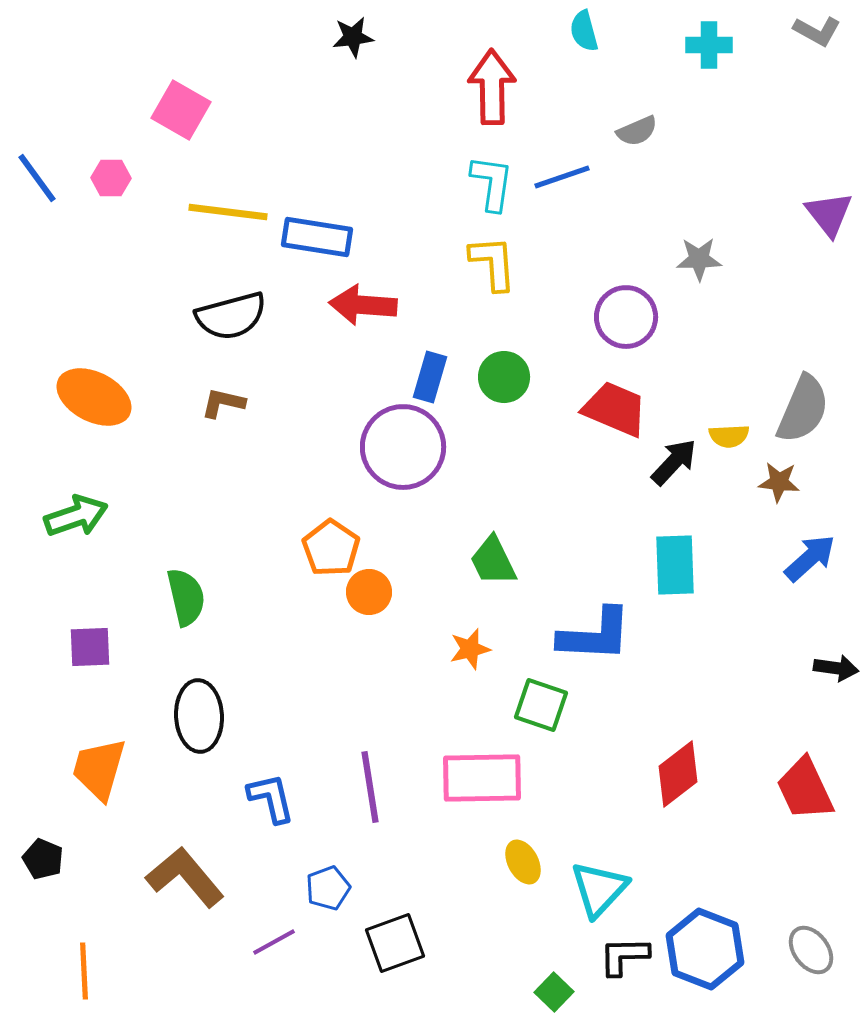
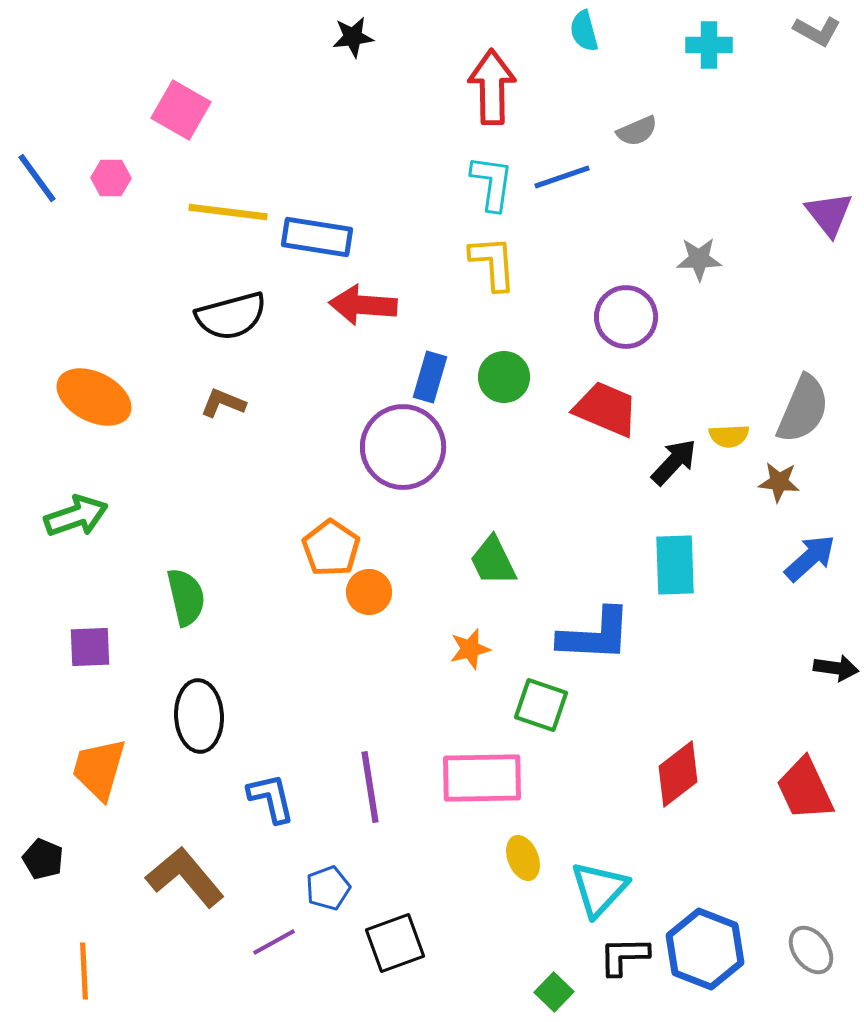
brown L-shape at (223, 403): rotated 9 degrees clockwise
red trapezoid at (615, 409): moved 9 px left
yellow ellipse at (523, 862): moved 4 px up; rotated 6 degrees clockwise
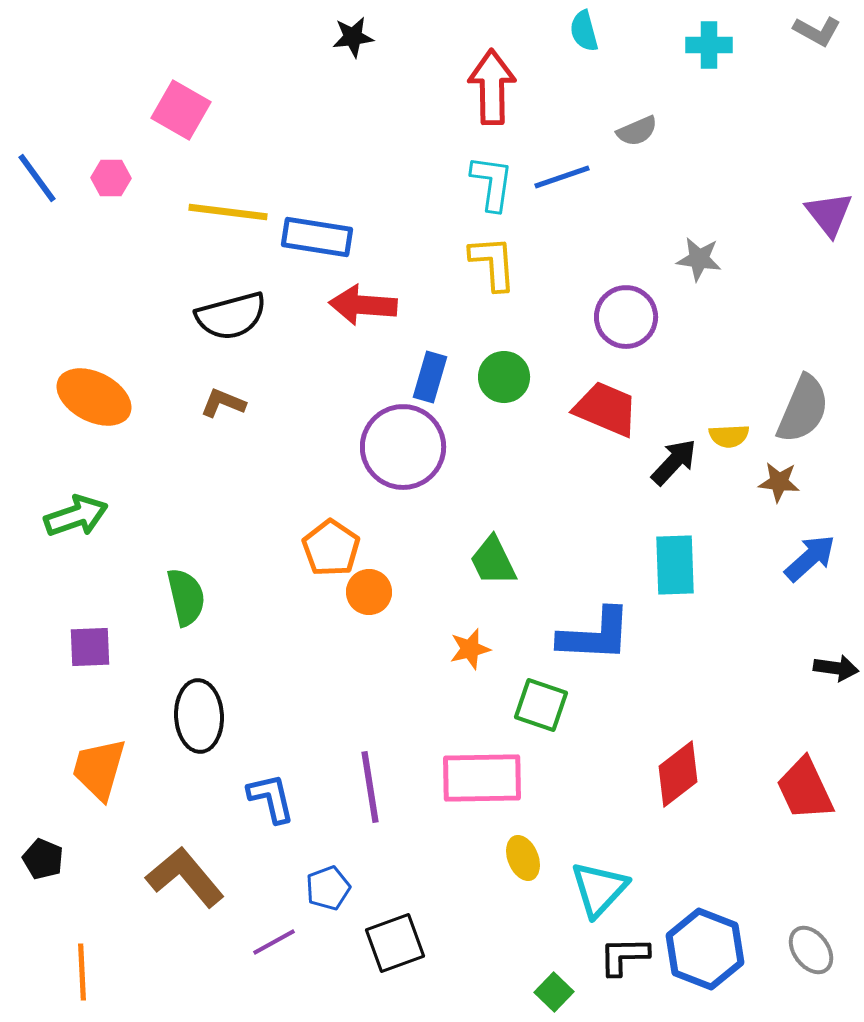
gray star at (699, 259): rotated 9 degrees clockwise
orange line at (84, 971): moved 2 px left, 1 px down
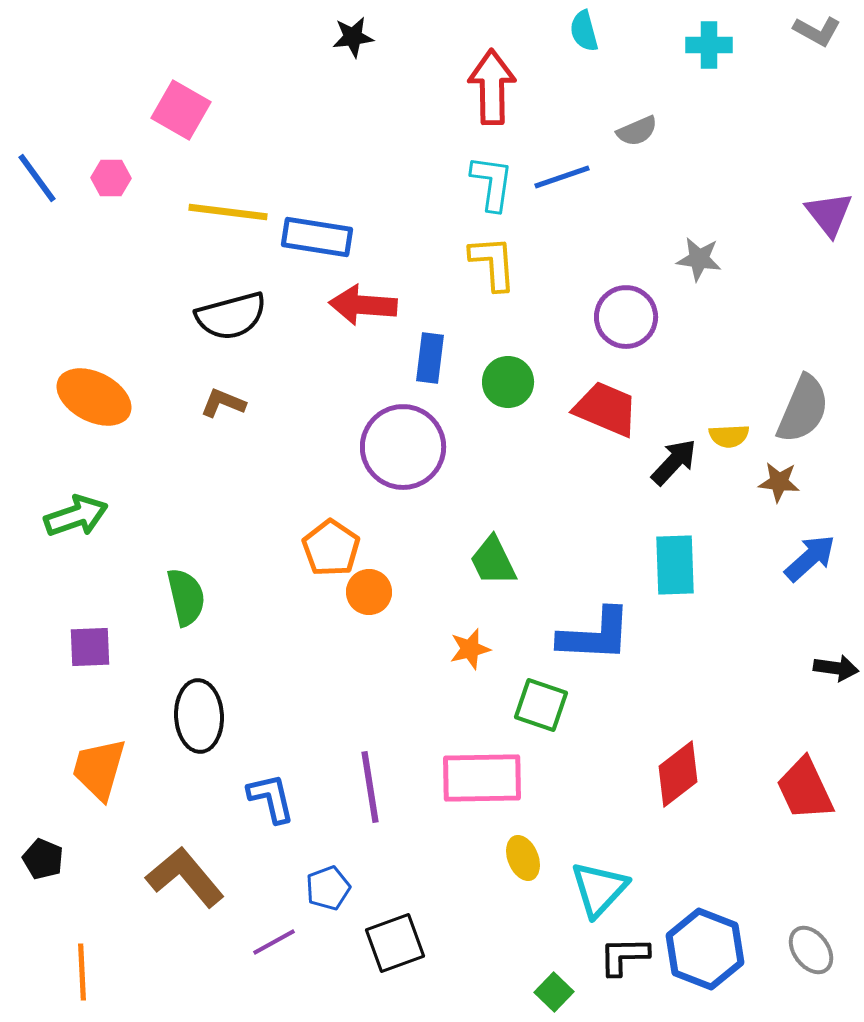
blue rectangle at (430, 377): moved 19 px up; rotated 9 degrees counterclockwise
green circle at (504, 377): moved 4 px right, 5 px down
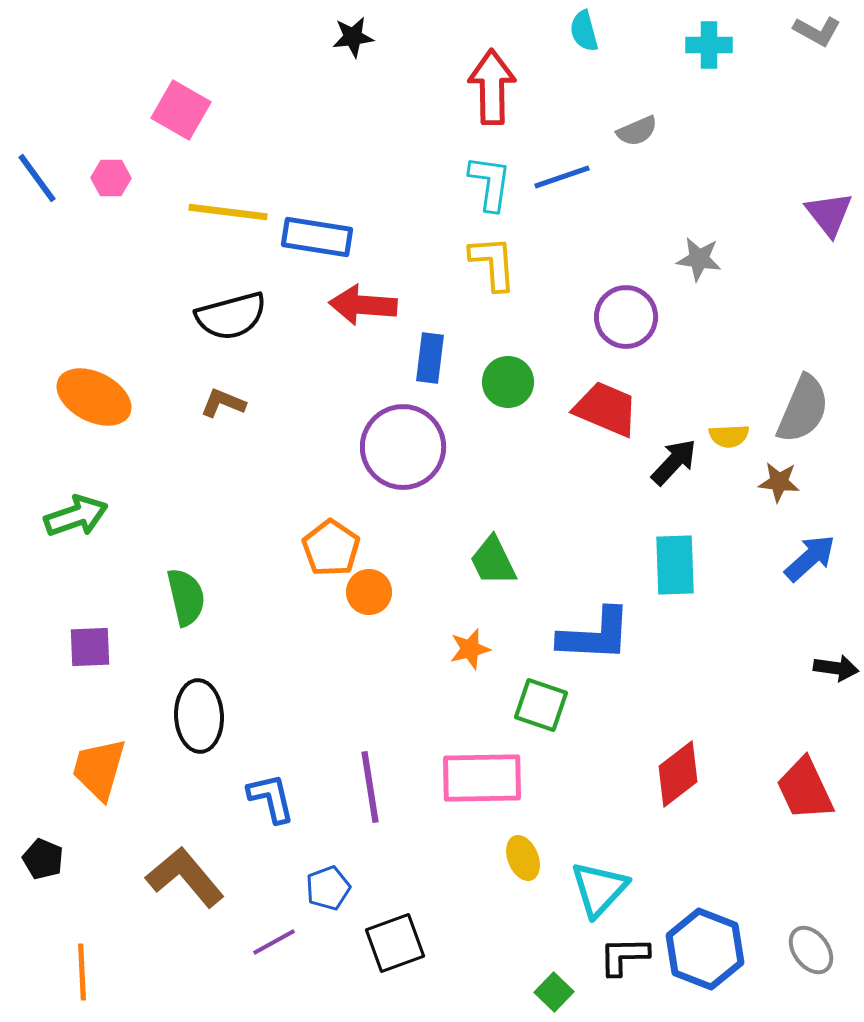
cyan L-shape at (492, 183): moved 2 px left
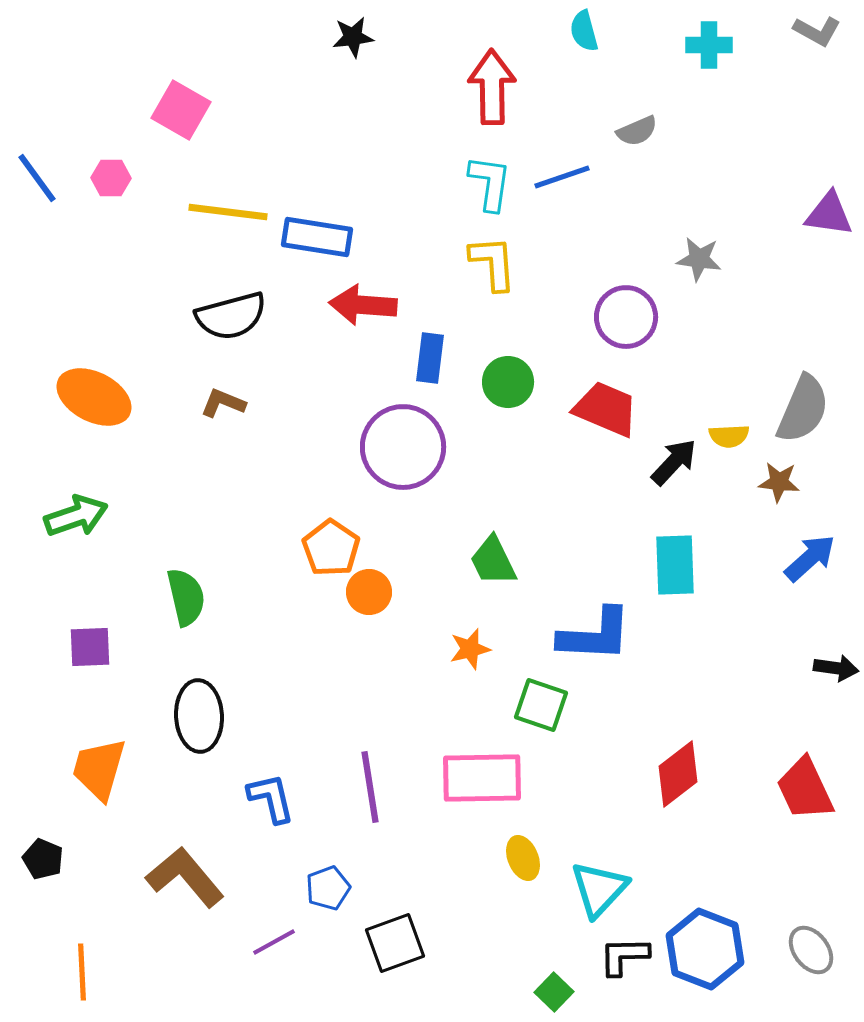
purple triangle at (829, 214): rotated 44 degrees counterclockwise
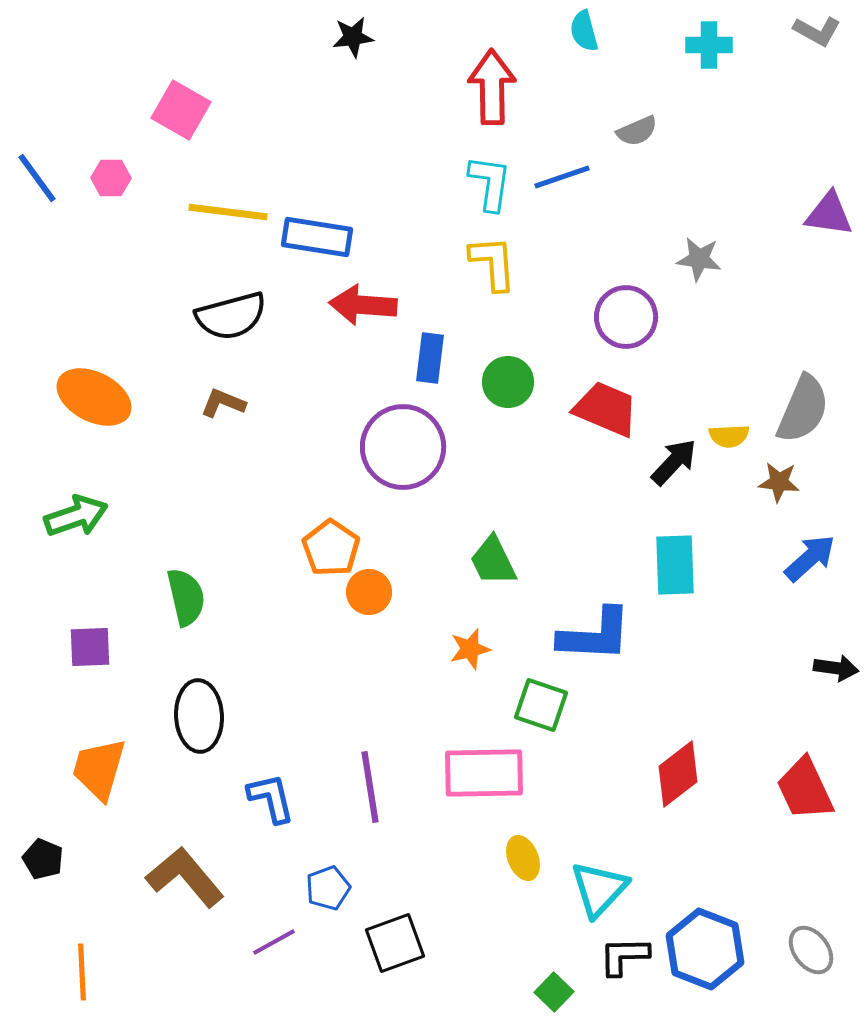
pink rectangle at (482, 778): moved 2 px right, 5 px up
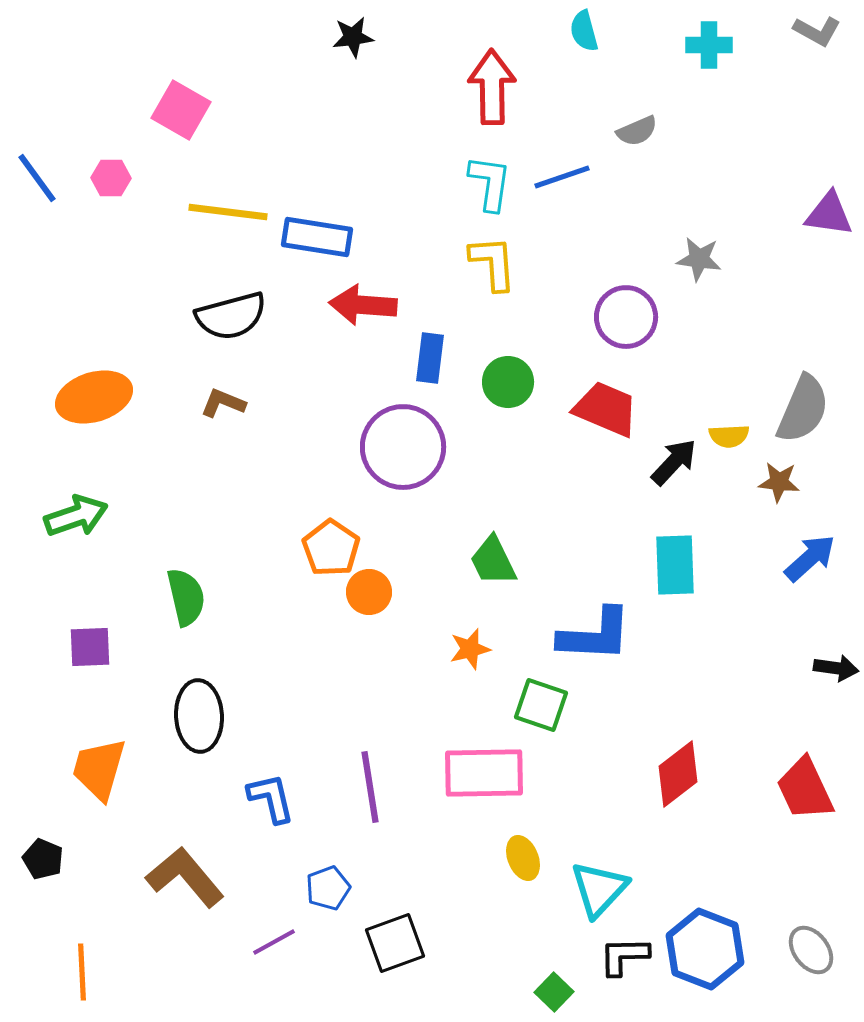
orange ellipse at (94, 397): rotated 44 degrees counterclockwise
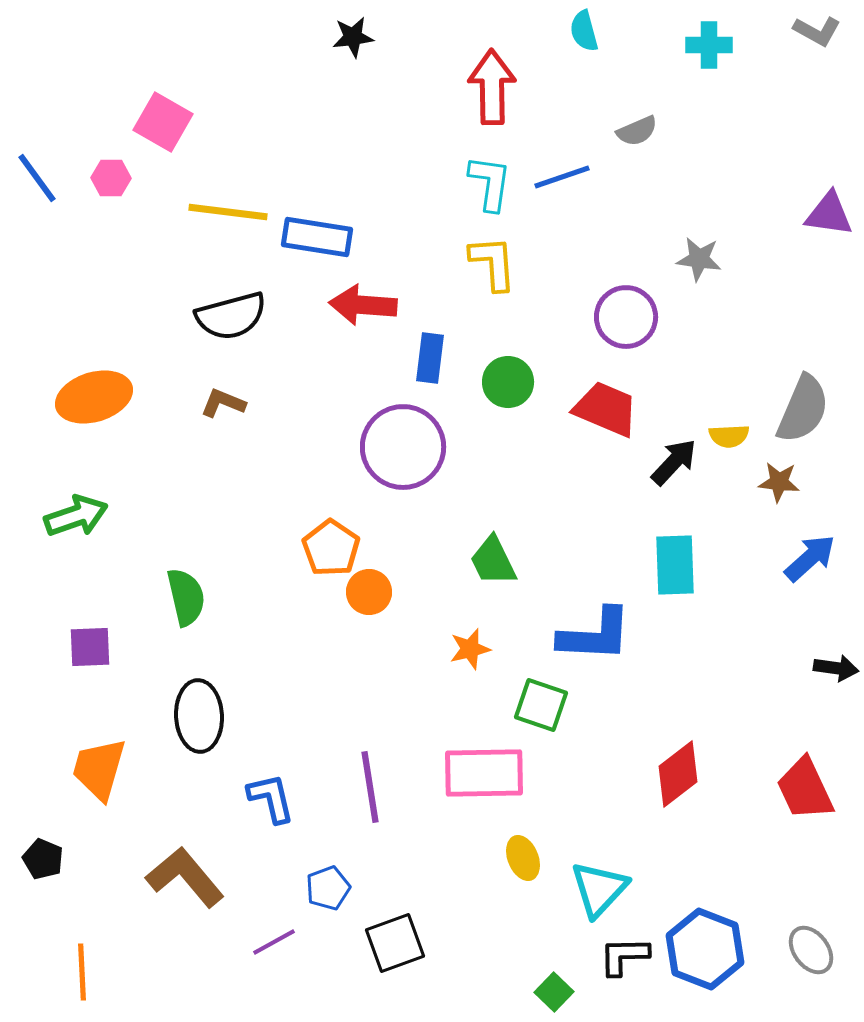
pink square at (181, 110): moved 18 px left, 12 px down
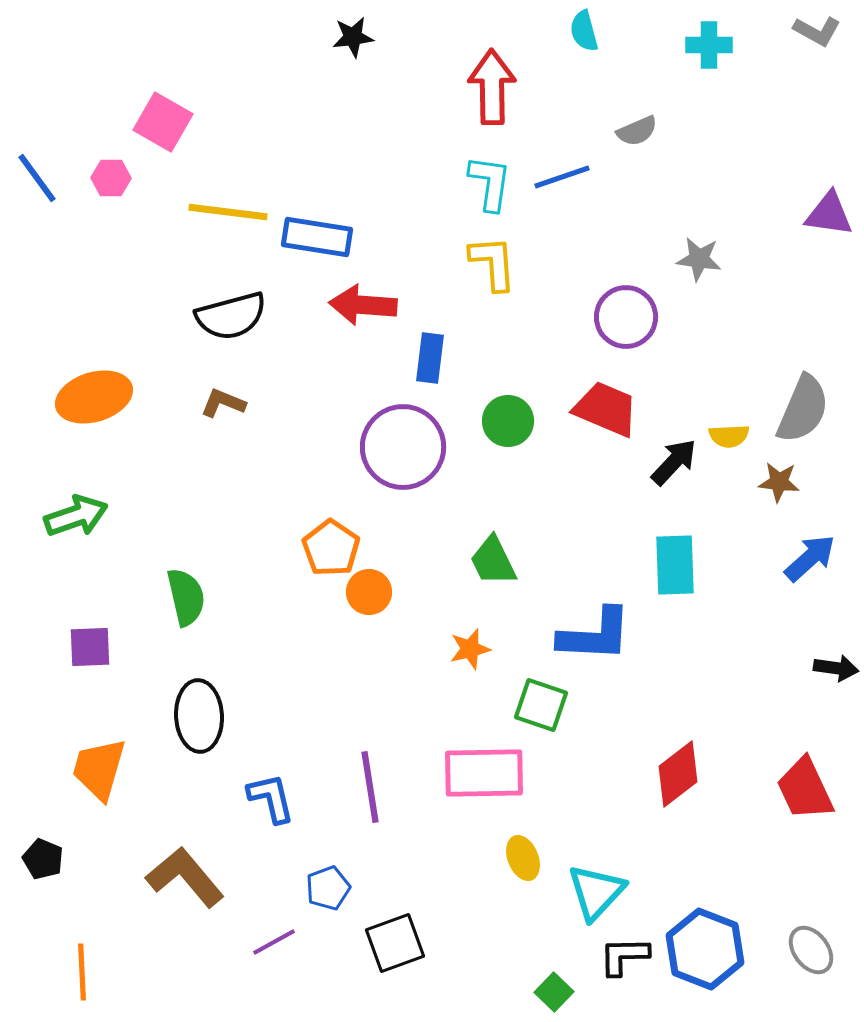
green circle at (508, 382): moved 39 px down
cyan triangle at (599, 889): moved 3 px left, 3 px down
